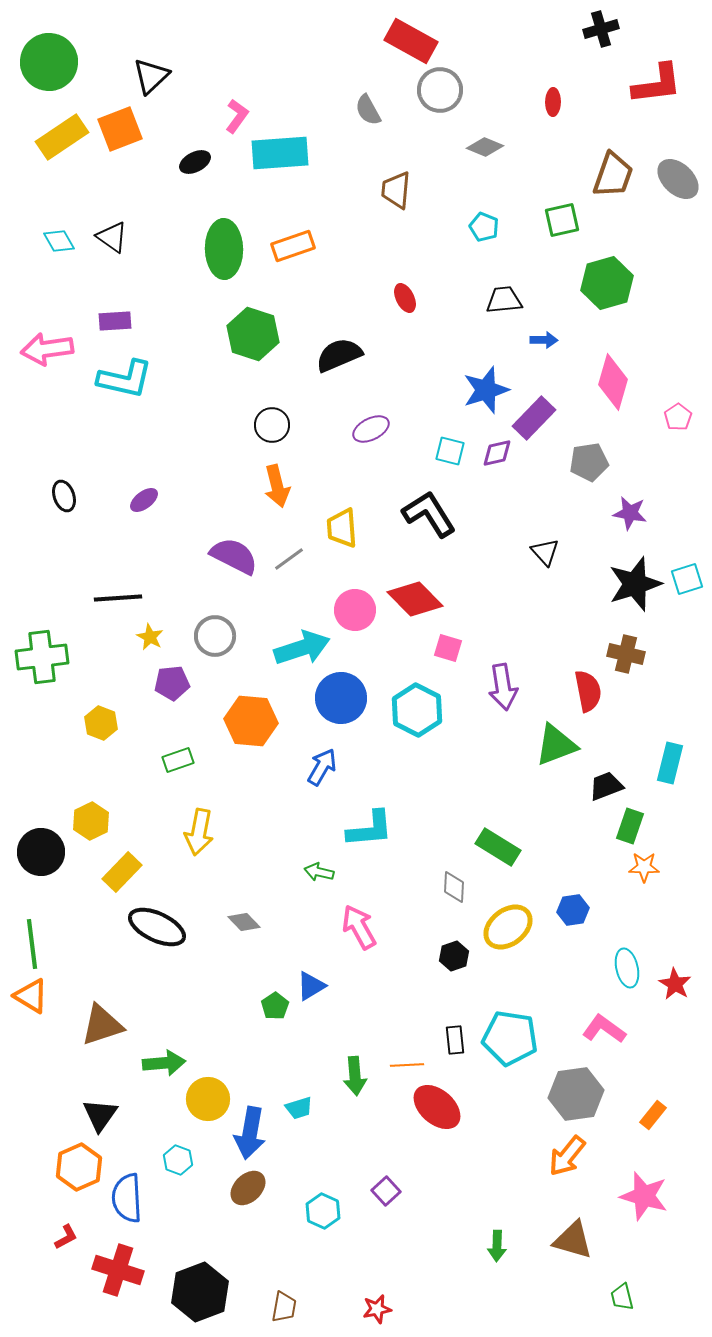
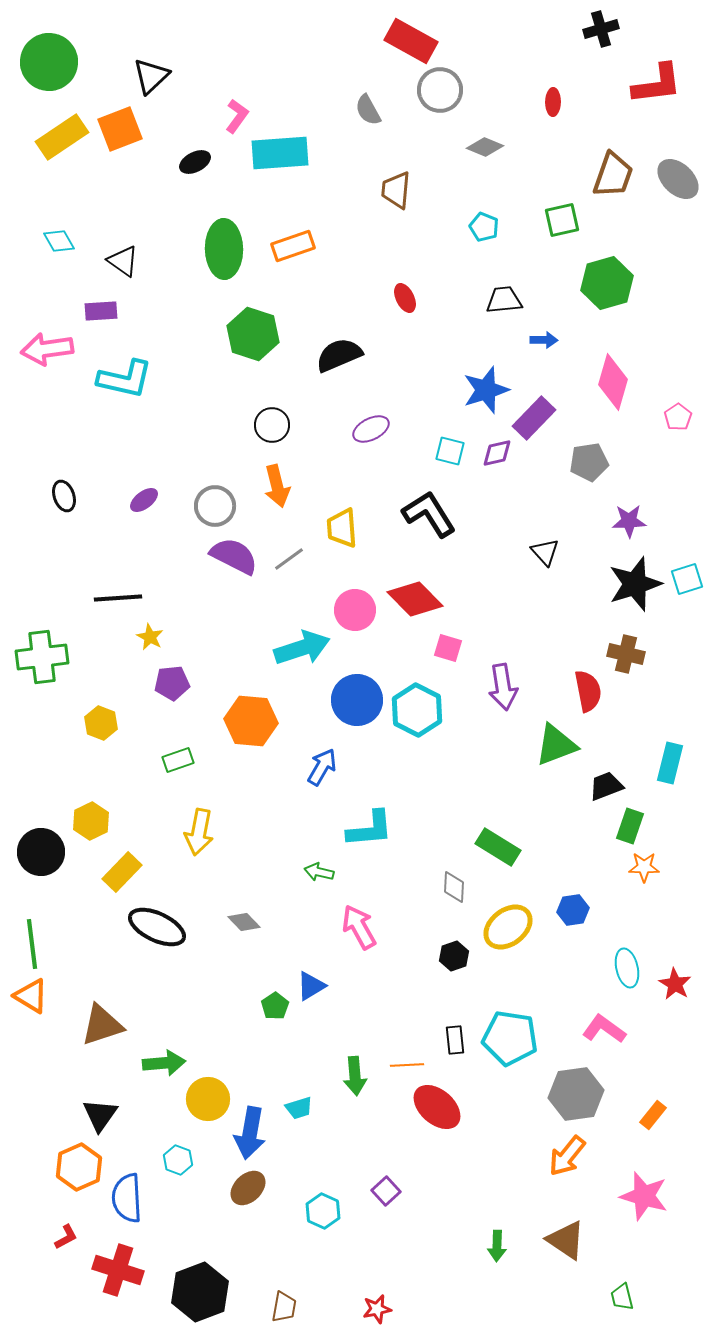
black triangle at (112, 237): moved 11 px right, 24 px down
purple rectangle at (115, 321): moved 14 px left, 10 px up
purple star at (630, 513): moved 1 px left, 8 px down; rotated 12 degrees counterclockwise
gray circle at (215, 636): moved 130 px up
blue circle at (341, 698): moved 16 px right, 2 px down
brown triangle at (573, 1240): moved 7 px left; rotated 18 degrees clockwise
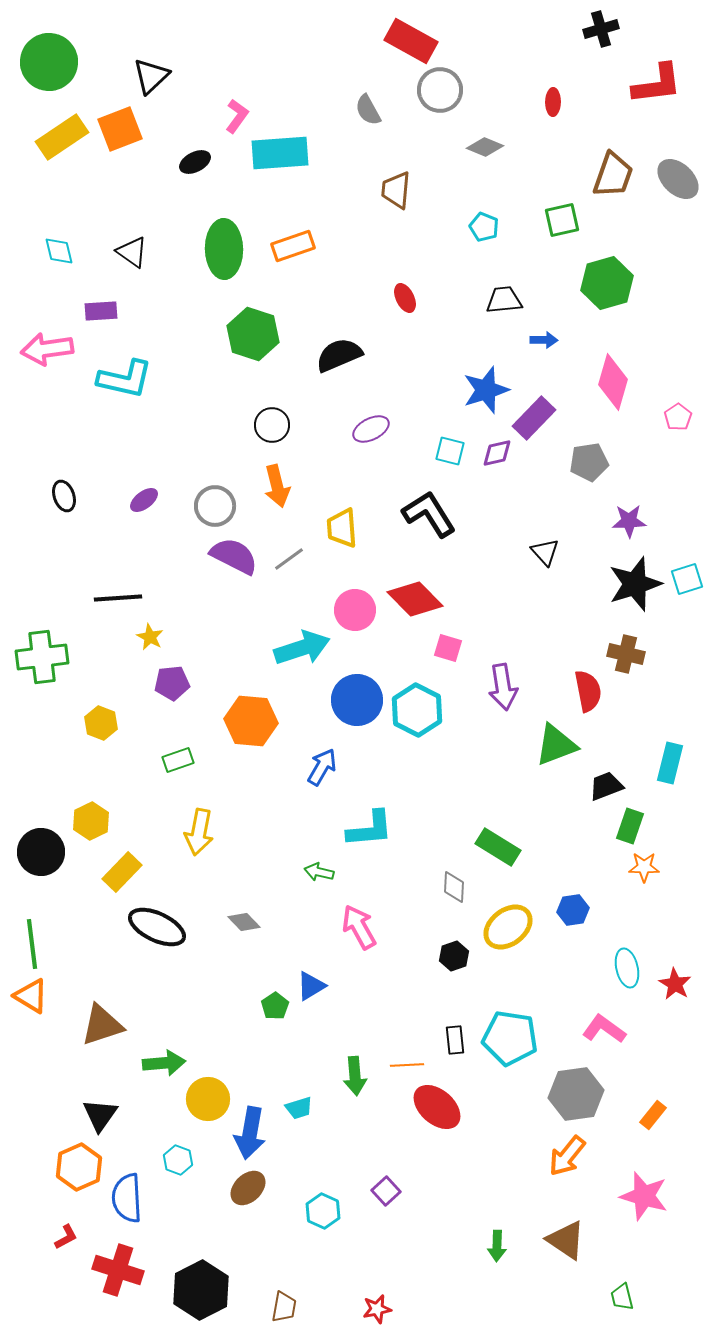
cyan diamond at (59, 241): moved 10 px down; rotated 16 degrees clockwise
black triangle at (123, 261): moved 9 px right, 9 px up
black hexagon at (200, 1292): moved 1 px right, 2 px up; rotated 6 degrees counterclockwise
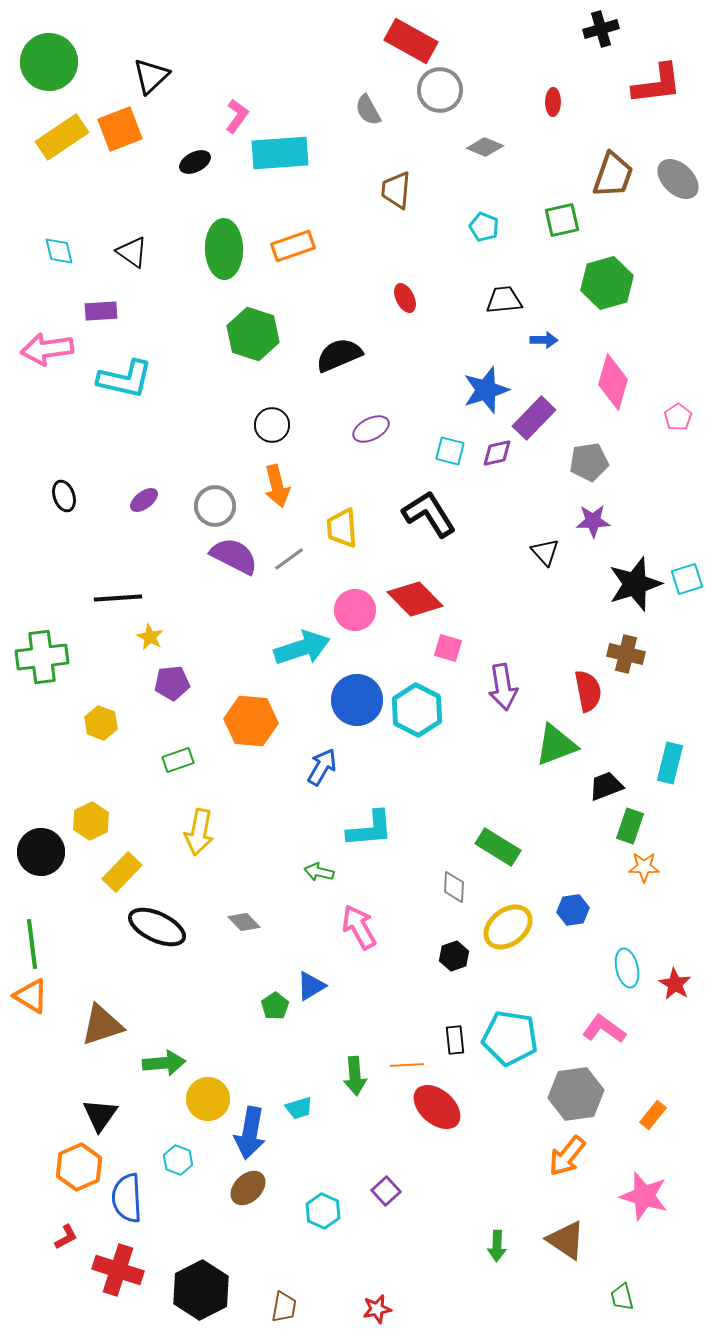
purple star at (629, 521): moved 36 px left
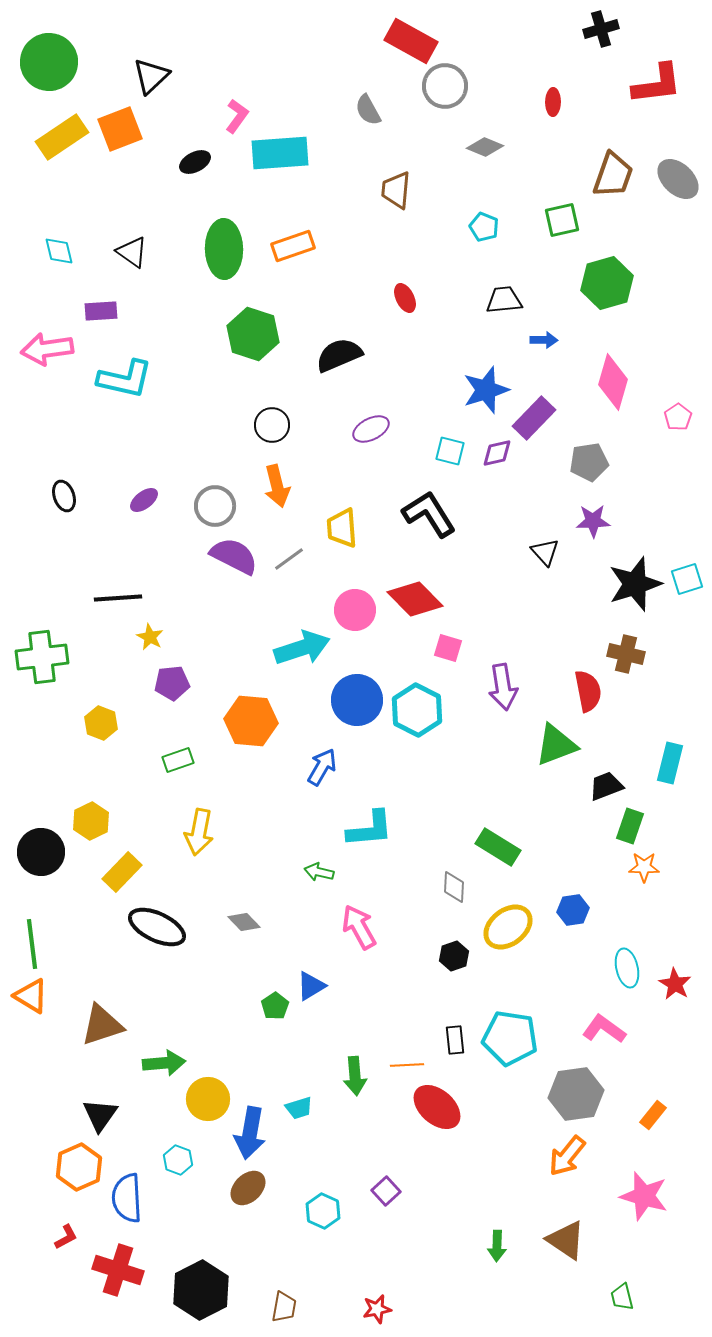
gray circle at (440, 90): moved 5 px right, 4 px up
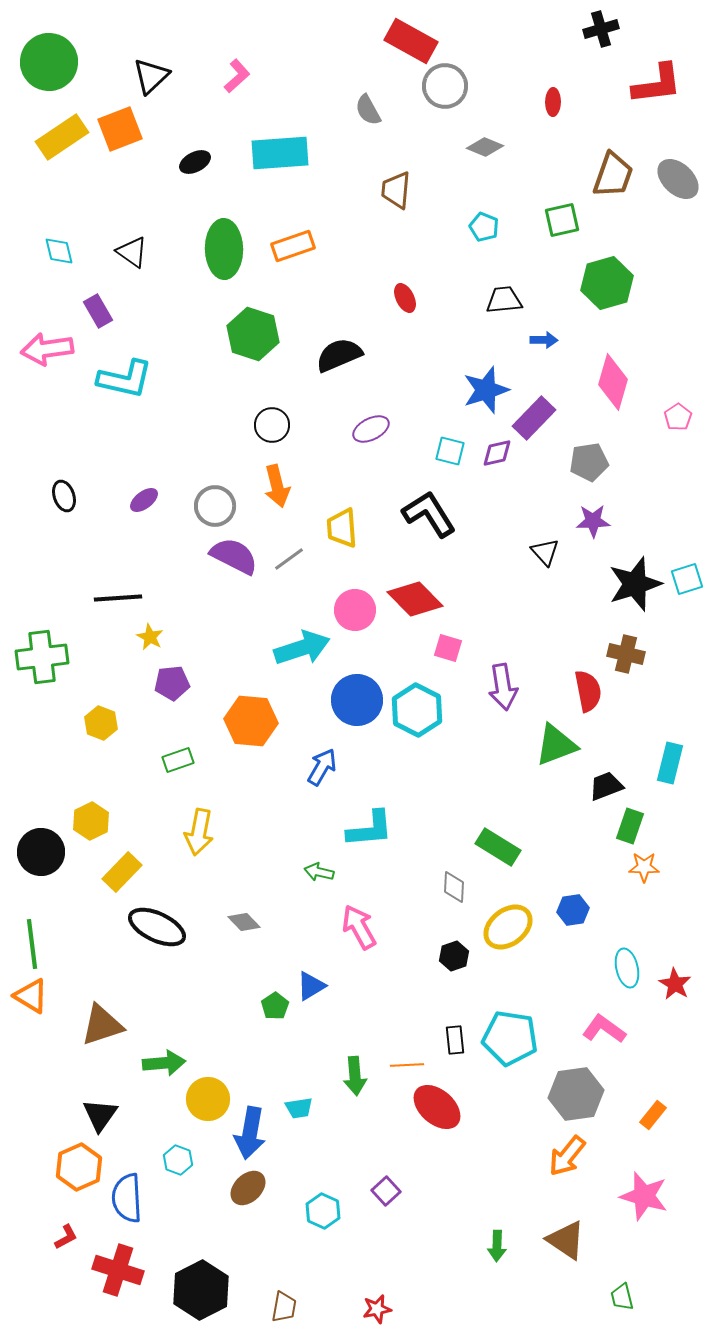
pink L-shape at (237, 116): moved 40 px up; rotated 12 degrees clockwise
purple rectangle at (101, 311): moved 3 px left; rotated 64 degrees clockwise
cyan trapezoid at (299, 1108): rotated 8 degrees clockwise
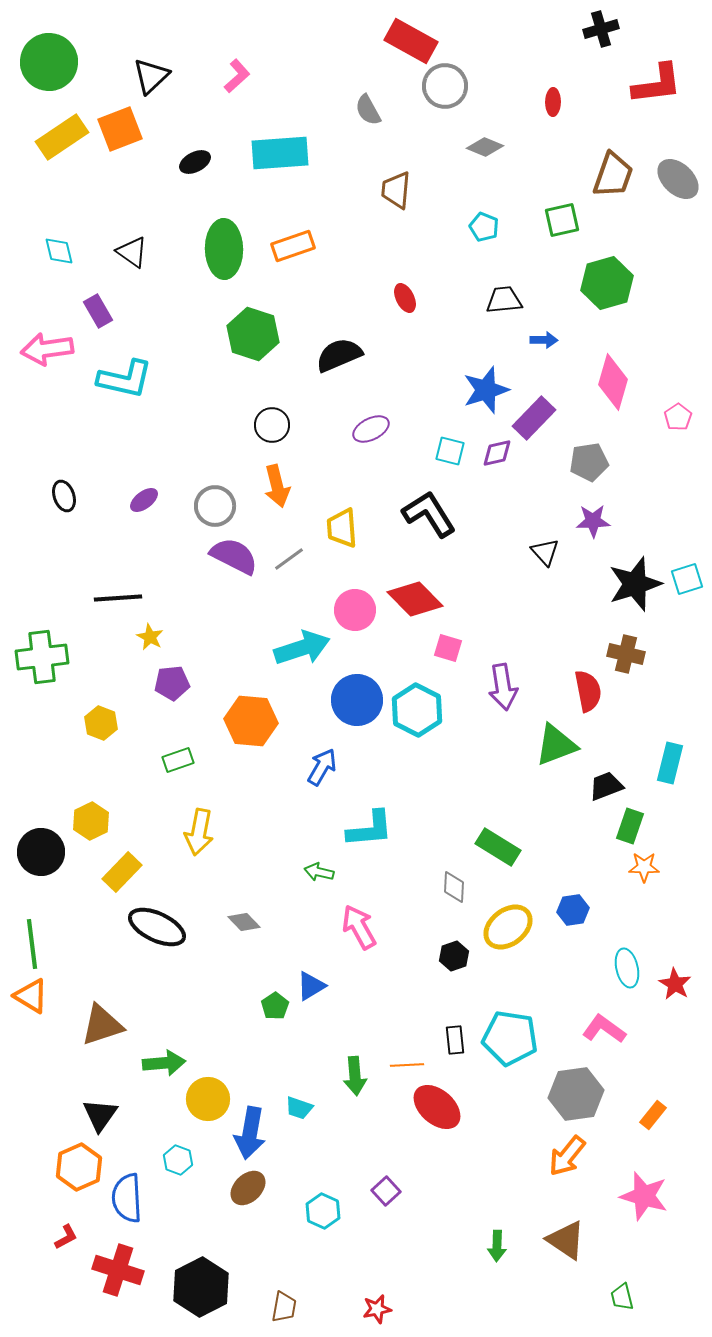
cyan trapezoid at (299, 1108): rotated 28 degrees clockwise
black hexagon at (201, 1290): moved 3 px up
